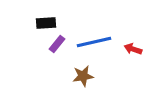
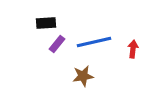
red arrow: rotated 78 degrees clockwise
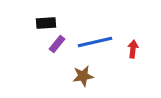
blue line: moved 1 px right
